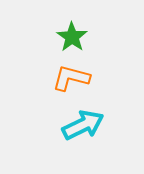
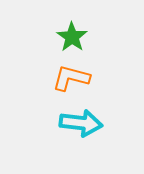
cyan arrow: moved 2 px left, 2 px up; rotated 33 degrees clockwise
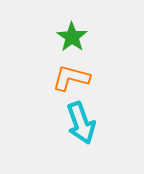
cyan arrow: rotated 63 degrees clockwise
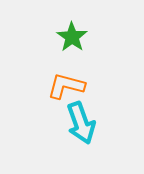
orange L-shape: moved 5 px left, 8 px down
